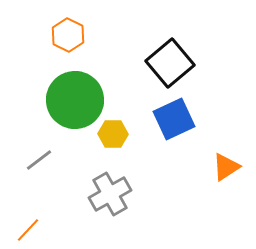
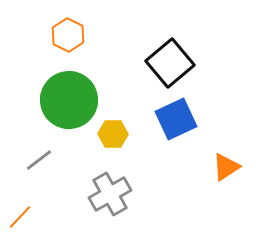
green circle: moved 6 px left
blue square: moved 2 px right
orange line: moved 8 px left, 13 px up
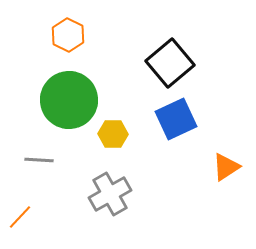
gray line: rotated 40 degrees clockwise
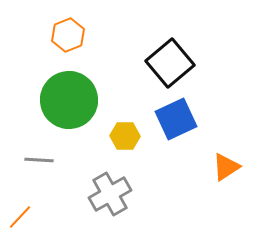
orange hexagon: rotated 12 degrees clockwise
yellow hexagon: moved 12 px right, 2 px down
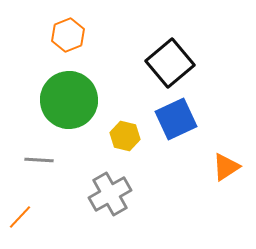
yellow hexagon: rotated 12 degrees clockwise
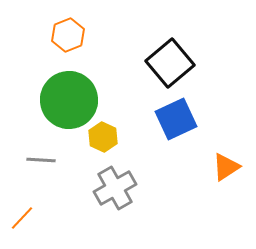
yellow hexagon: moved 22 px left, 1 px down; rotated 12 degrees clockwise
gray line: moved 2 px right
gray cross: moved 5 px right, 6 px up
orange line: moved 2 px right, 1 px down
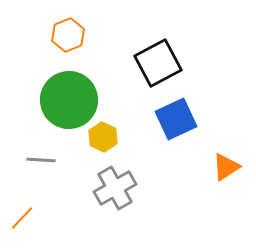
black square: moved 12 px left; rotated 12 degrees clockwise
